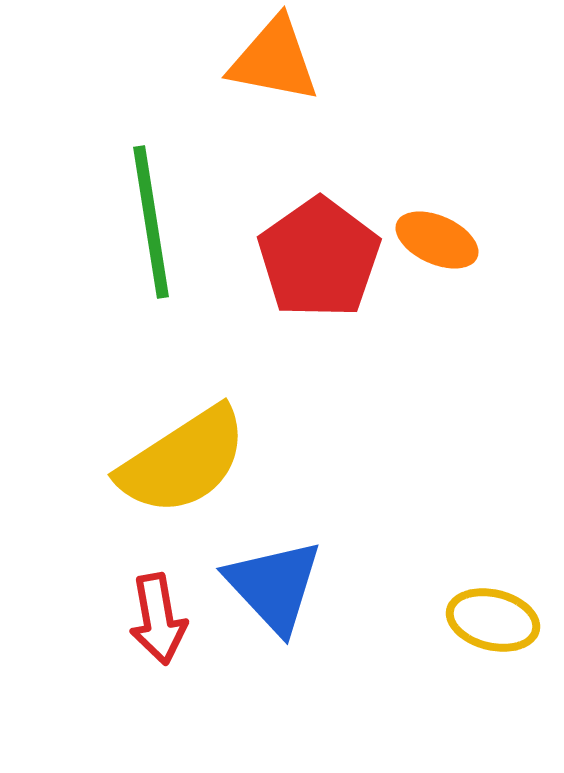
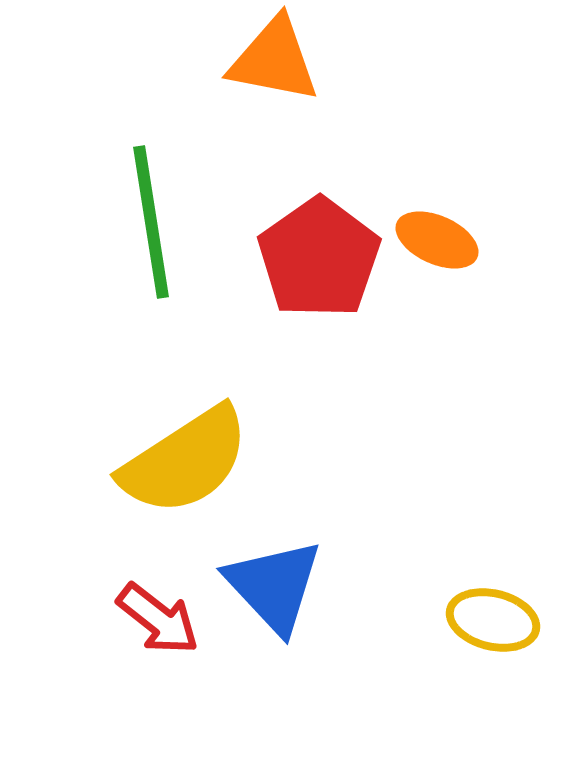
yellow semicircle: moved 2 px right
red arrow: rotated 42 degrees counterclockwise
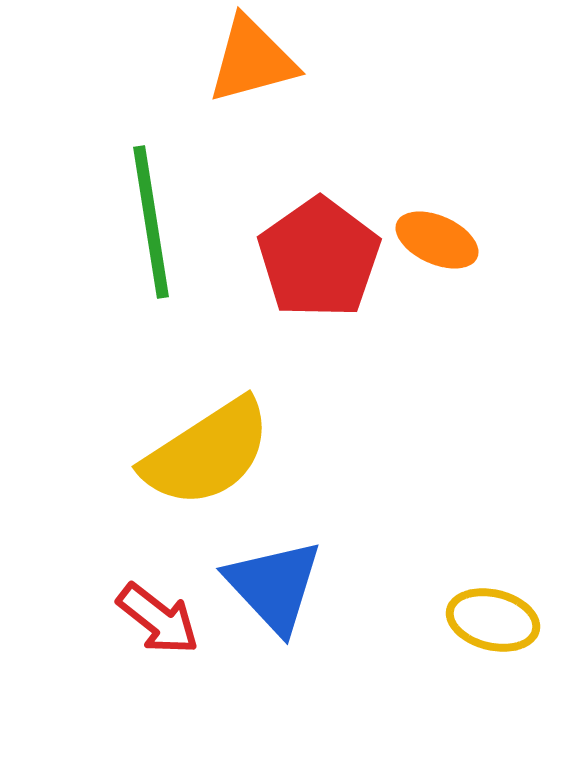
orange triangle: moved 22 px left; rotated 26 degrees counterclockwise
yellow semicircle: moved 22 px right, 8 px up
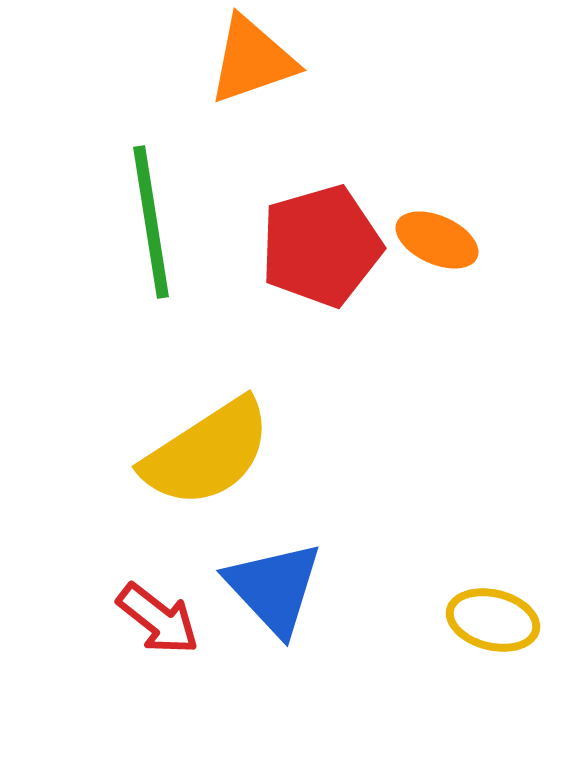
orange triangle: rotated 4 degrees counterclockwise
red pentagon: moved 2 px right, 12 px up; rotated 19 degrees clockwise
blue triangle: moved 2 px down
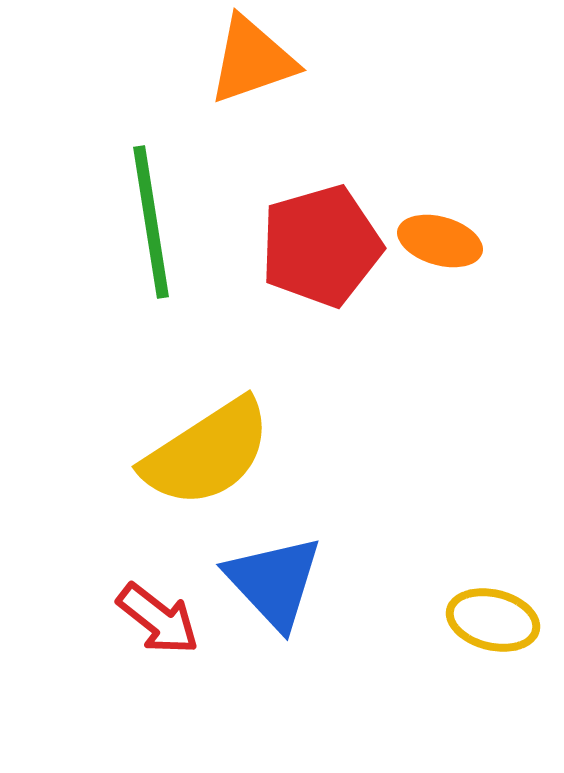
orange ellipse: moved 3 px right, 1 px down; rotated 8 degrees counterclockwise
blue triangle: moved 6 px up
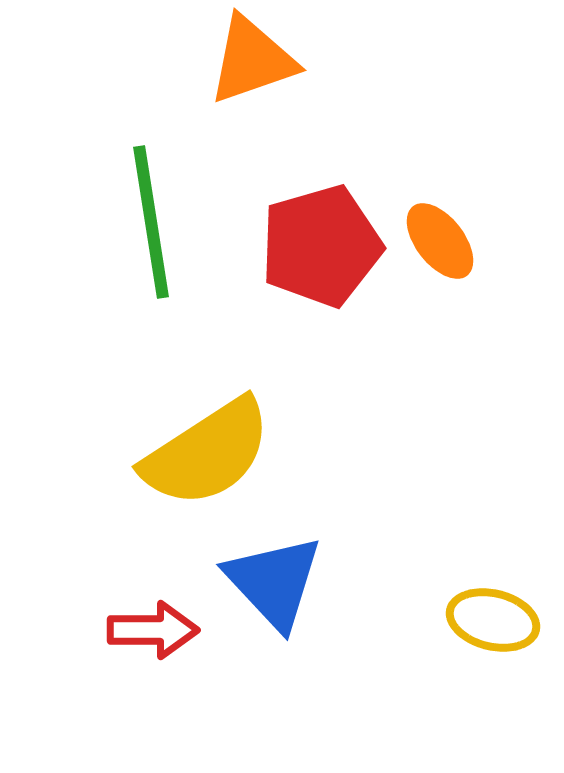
orange ellipse: rotated 36 degrees clockwise
red arrow: moved 5 px left, 11 px down; rotated 38 degrees counterclockwise
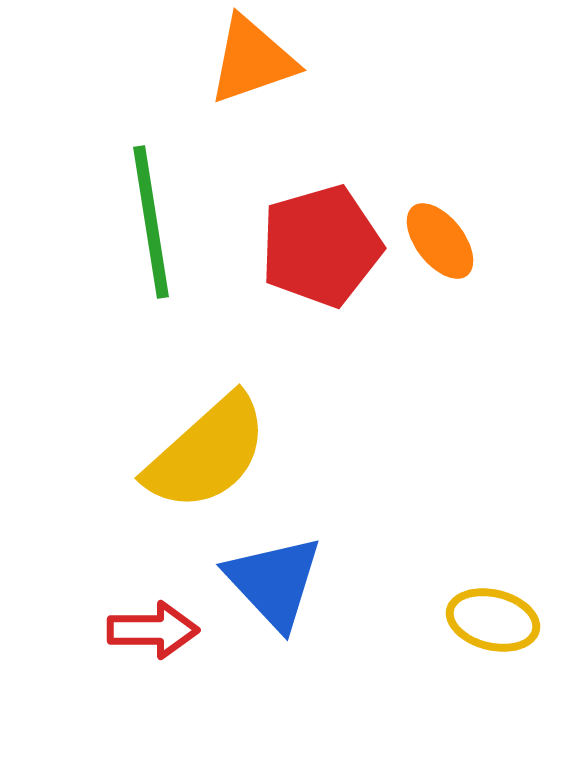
yellow semicircle: rotated 9 degrees counterclockwise
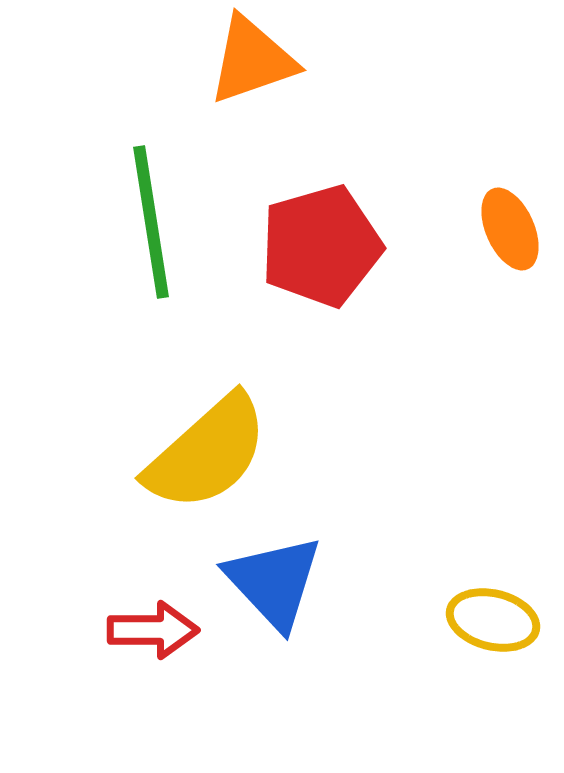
orange ellipse: moved 70 px right, 12 px up; rotated 14 degrees clockwise
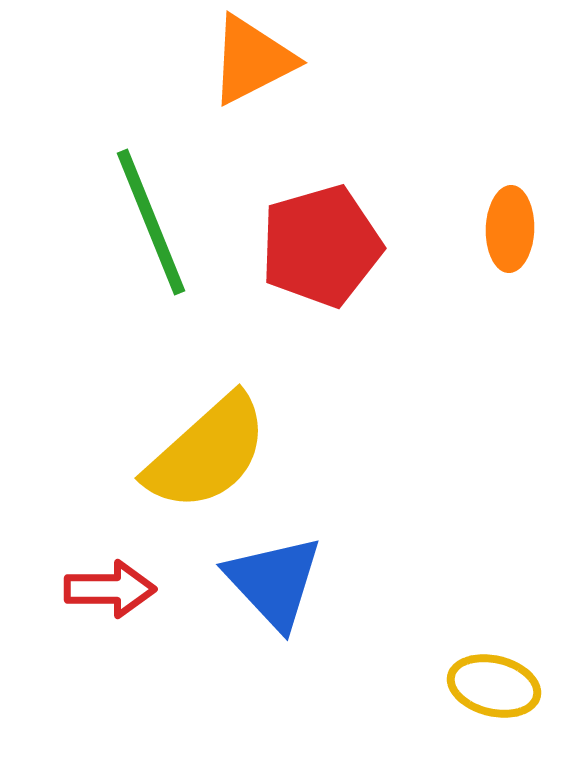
orange triangle: rotated 8 degrees counterclockwise
green line: rotated 13 degrees counterclockwise
orange ellipse: rotated 26 degrees clockwise
yellow ellipse: moved 1 px right, 66 px down
red arrow: moved 43 px left, 41 px up
